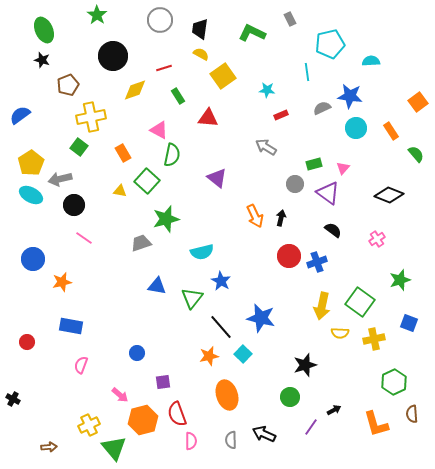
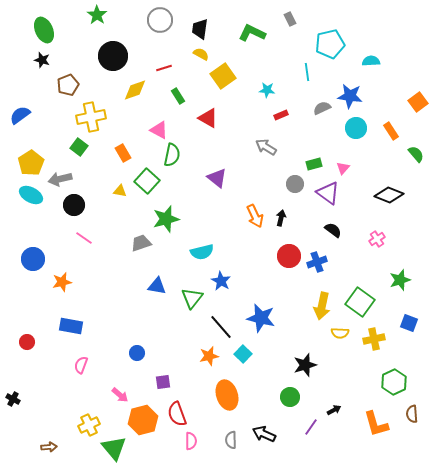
red triangle at (208, 118): rotated 25 degrees clockwise
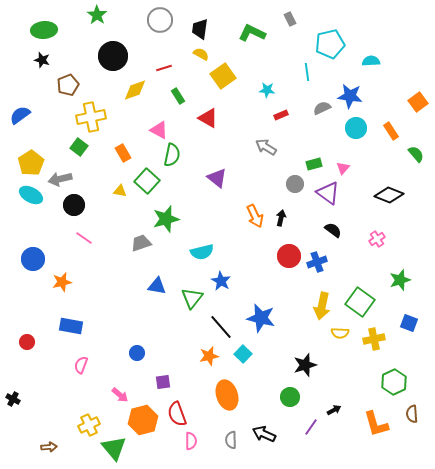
green ellipse at (44, 30): rotated 70 degrees counterclockwise
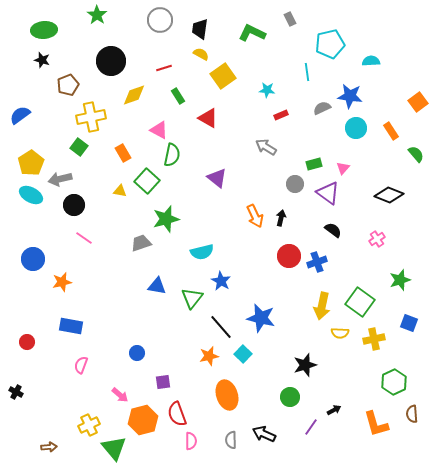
black circle at (113, 56): moved 2 px left, 5 px down
yellow diamond at (135, 90): moved 1 px left, 5 px down
black cross at (13, 399): moved 3 px right, 7 px up
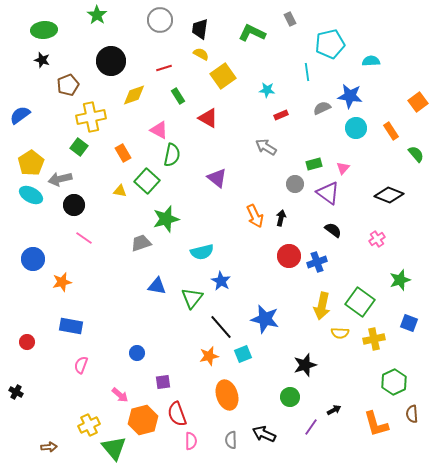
blue star at (261, 318): moved 4 px right, 1 px down
cyan square at (243, 354): rotated 24 degrees clockwise
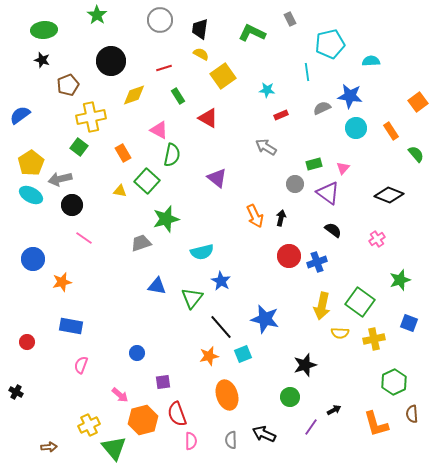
black circle at (74, 205): moved 2 px left
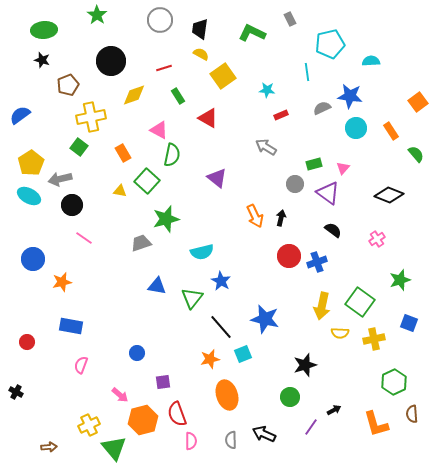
cyan ellipse at (31, 195): moved 2 px left, 1 px down
orange star at (209, 356): moved 1 px right, 3 px down
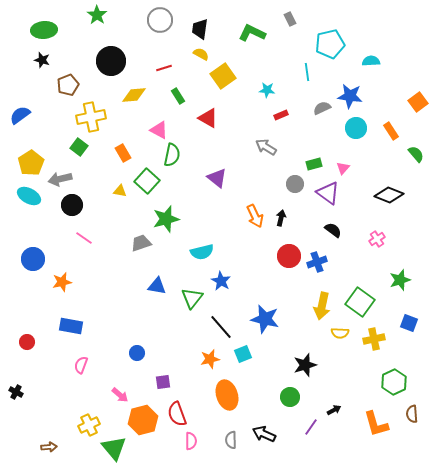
yellow diamond at (134, 95): rotated 15 degrees clockwise
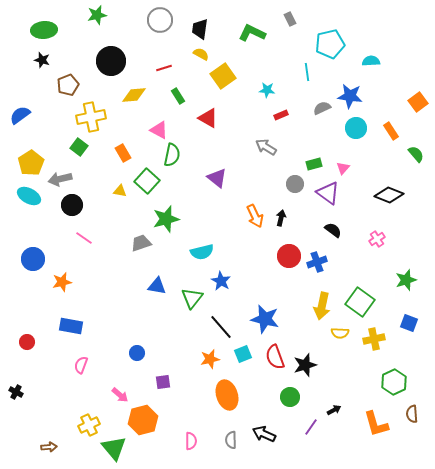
green star at (97, 15): rotated 24 degrees clockwise
green star at (400, 280): moved 6 px right
red semicircle at (177, 414): moved 98 px right, 57 px up
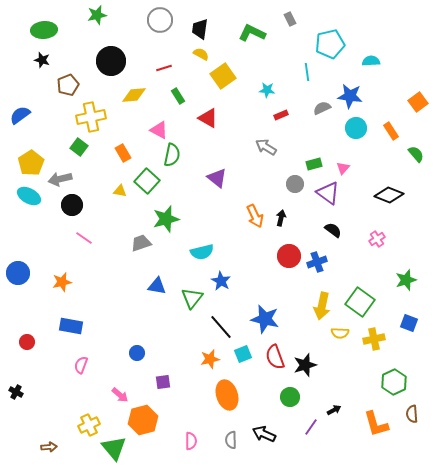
blue circle at (33, 259): moved 15 px left, 14 px down
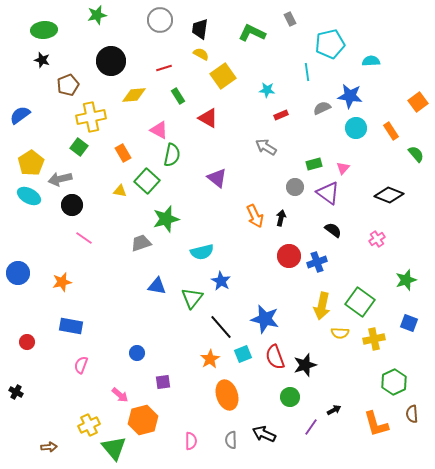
gray circle at (295, 184): moved 3 px down
orange star at (210, 359): rotated 18 degrees counterclockwise
